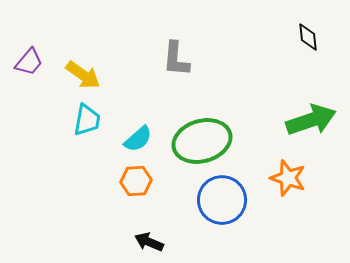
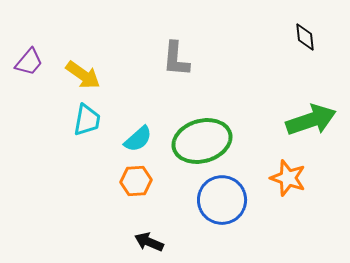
black diamond: moved 3 px left
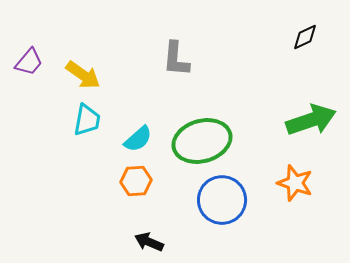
black diamond: rotated 72 degrees clockwise
orange star: moved 7 px right, 5 px down
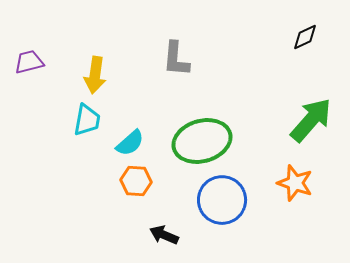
purple trapezoid: rotated 144 degrees counterclockwise
yellow arrow: moved 12 px right; rotated 63 degrees clockwise
green arrow: rotated 30 degrees counterclockwise
cyan semicircle: moved 8 px left, 4 px down
orange hexagon: rotated 8 degrees clockwise
black arrow: moved 15 px right, 7 px up
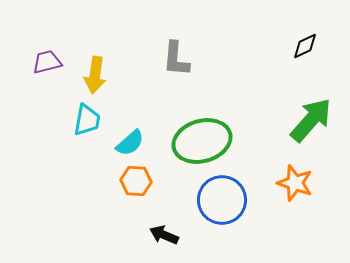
black diamond: moved 9 px down
purple trapezoid: moved 18 px right
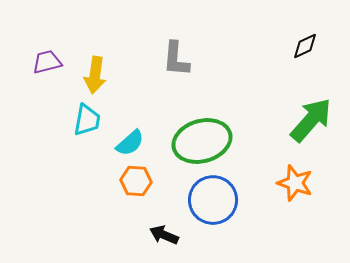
blue circle: moved 9 px left
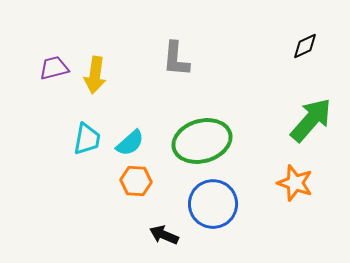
purple trapezoid: moved 7 px right, 6 px down
cyan trapezoid: moved 19 px down
blue circle: moved 4 px down
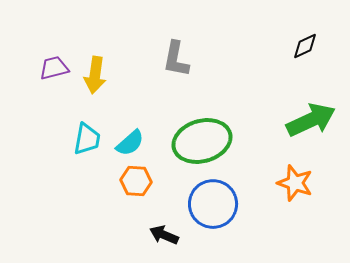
gray L-shape: rotated 6 degrees clockwise
green arrow: rotated 24 degrees clockwise
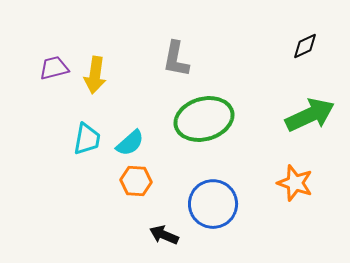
green arrow: moved 1 px left, 5 px up
green ellipse: moved 2 px right, 22 px up
